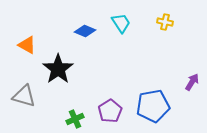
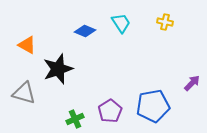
black star: rotated 16 degrees clockwise
purple arrow: moved 1 px down; rotated 12 degrees clockwise
gray triangle: moved 3 px up
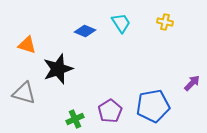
orange triangle: rotated 12 degrees counterclockwise
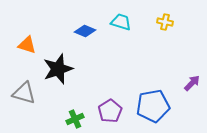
cyan trapezoid: moved 1 px up; rotated 40 degrees counterclockwise
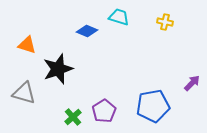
cyan trapezoid: moved 2 px left, 5 px up
blue diamond: moved 2 px right
purple pentagon: moved 6 px left
green cross: moved 2 px left, 2 px up; rotated 18 degrees counterclockwise
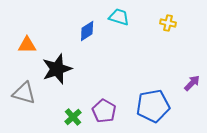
yellow cross: moved 3 px right, 1 px down
blue diamond: rotated 55 degrees counterclockwise
orange triangle: rotated 18 degrees counterclockwise
black star: moved 1 px left
purple pentagon: rotated 10 degrees counterclockwise
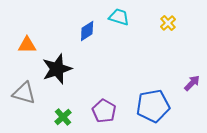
yellow cross: rotated 35 degrees clockwise
green cross: moved 10 px left
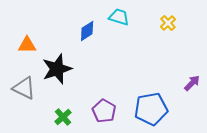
gray triangle: moved 5 px up; rotated 10 degrees clockwise
blue pentagon: moved 2 px left, 3 px down
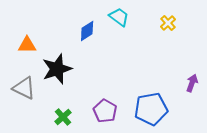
cyan trapezoid: rotated 20 degrees clockwise
purple arrow: rotated 24 degrees counterclockwise
purple pentagon: moved 1 px right
